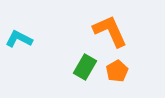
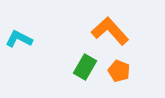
orange L-shape: rotated 18 degrees counterclockwise
orange pentagon: moved 2 px right; rotated 20 degrees counterclockwise
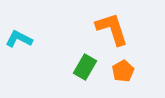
orange L-shape: moved 2 px right, 2 px up; rotated 24 degrees clockwise
orange pentagon: moved 4 px right; rotated 20 degrees clockwise
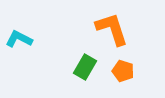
orange pentagon: rotated 25 degrees counterclockwise
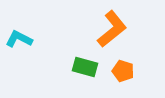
orange L-shape: rotated 69 degrees clockwise
green rectangle: rotated 75 degrees clockwise
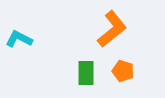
green rectangle: moved 1 px right, 6 px down; rotated 75 degrees clockwise
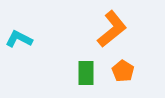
orange pentagon: rotated 15 degrees clockwise
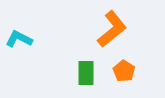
orange pentagon: moved 1 px right
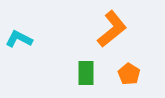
orange pentagon: moved 5 px right, 3 px down
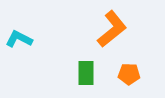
orange pentagon: rotated 30 degrees counterclockwise
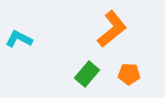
green rectangle: moved 1 px right, 1 px down; rotated 40 degrees clockwise
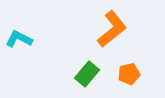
orange pentagon: rotated 15 degrees counterclockwise
